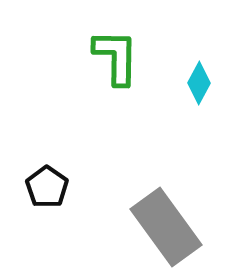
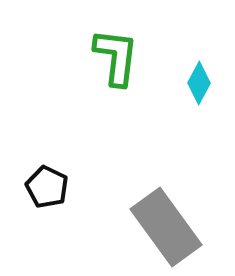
green L-shape: rotated 6 degrees clockwise
black pentagon: rotated 9 degrees counterclockwise
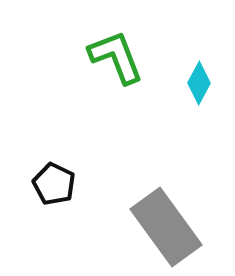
green L-shape: rotated 28 degrees counterclockwise
black pentagon: moved 7 px right, 3 px up
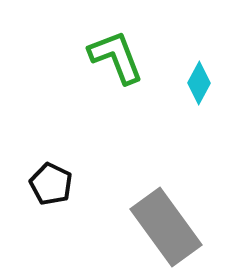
black pentagon: moved 3 px left
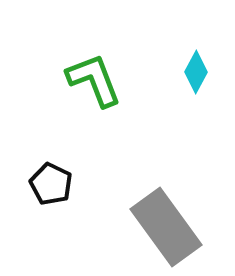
green L-shape: moved 22 px left, 23 px down
cyan diamond: moved 3 px left, 11 px up
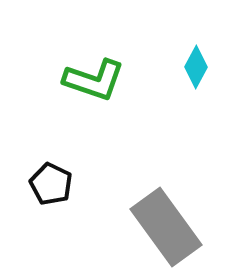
cyan diamond: moved 5 px up
green L-shape: rotated 130 degrees clockwise
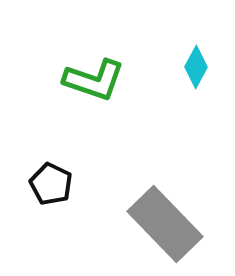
gray rectangle: moved 1 px left, 3 px up; rotated 8 degrees counterclockwise
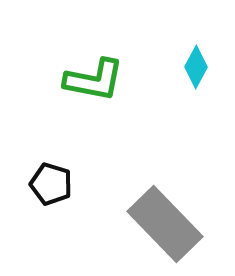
green L-shape: rotated 8 degrees counterclockwise
black pentagon: rotated 9 degrees counterclockwise
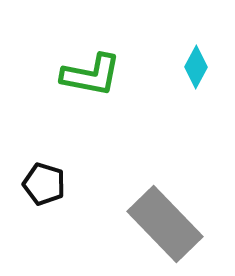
green L-shape: moved 3 px left, 5 px up
black pentagon: moved 7 px left
